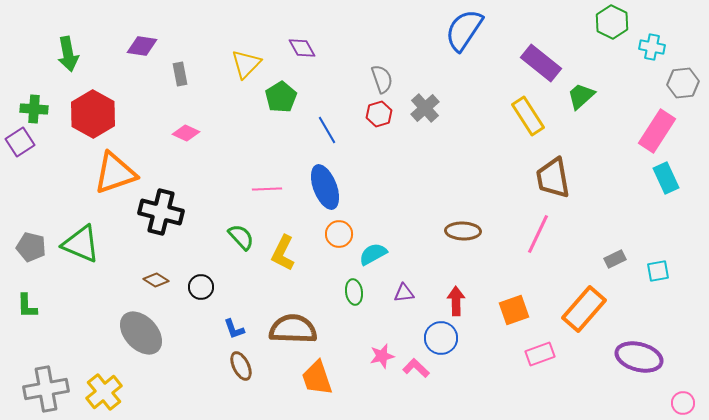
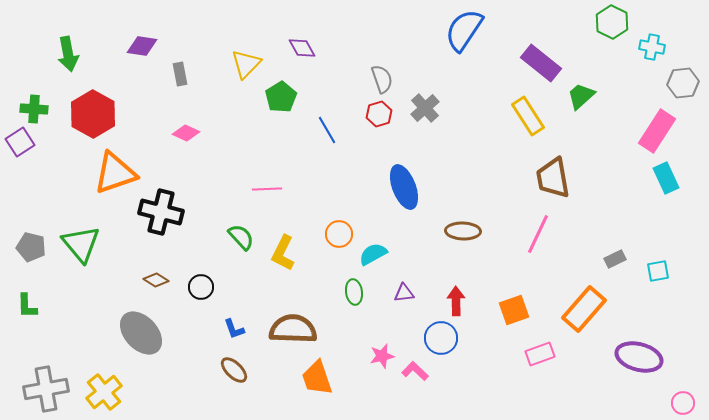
blue ellipse at (325, 187): moved 79 px right
green triangle at (81, 244): rotated 27 degrees clockwise
brown ellipse at (241, 366): moved 7 px left, 4 px down; rotated 20 degrees counterclockwise
pink L-shape at (416, 368): moved 1 px left, 3 px down
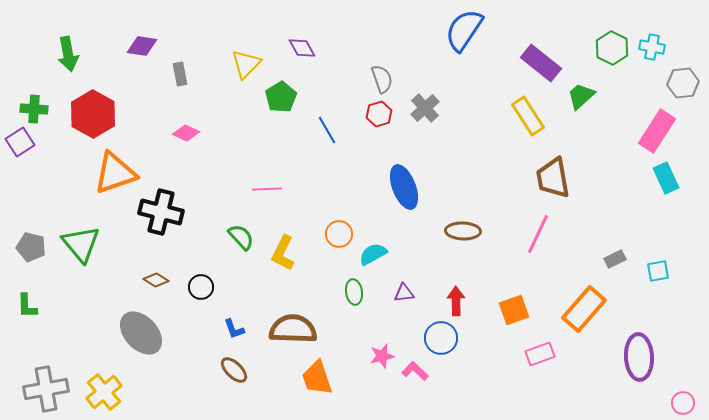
green hexagon at (612, 22): moved 26 px down
purple ellipse at (639, 357): rotated 72 degrees clockwise
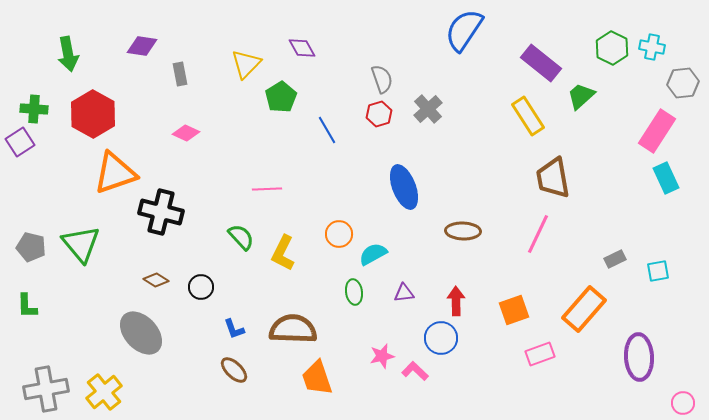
gray cross at (425, 108): moved 3 px right, 1 px down
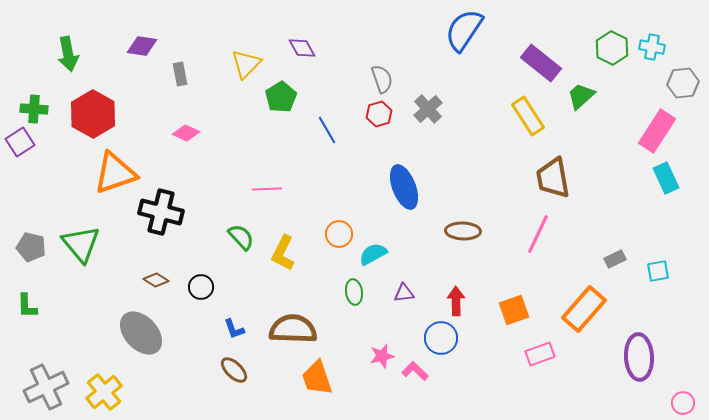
gray cross at (46, 389): moved 2 px up; rotated 15 degrees counterclockwise
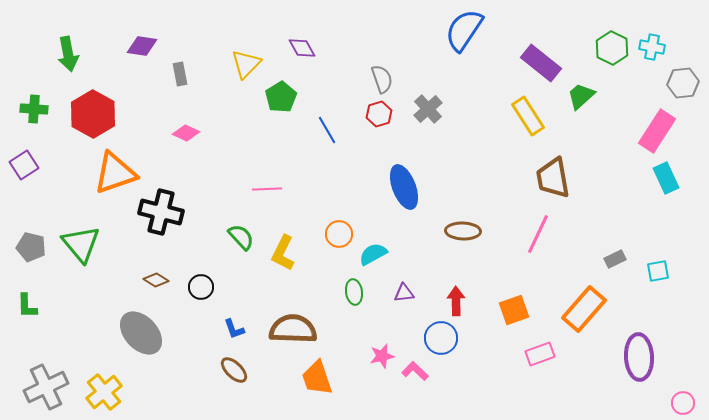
purple square at (20, 142): moved 4 px right, 23 px down
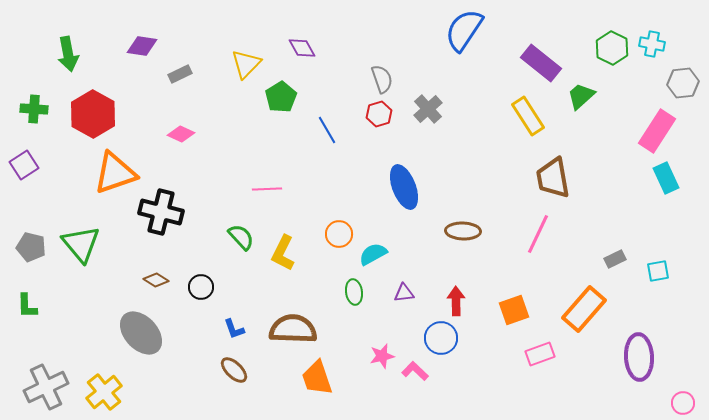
cyan cross at (652, 47): moved 3 px up
gray rectangle at (180, 74): rotated 75 degrees clockwise
pink diamond at (186, 133): moved 5 px left, 1 px down
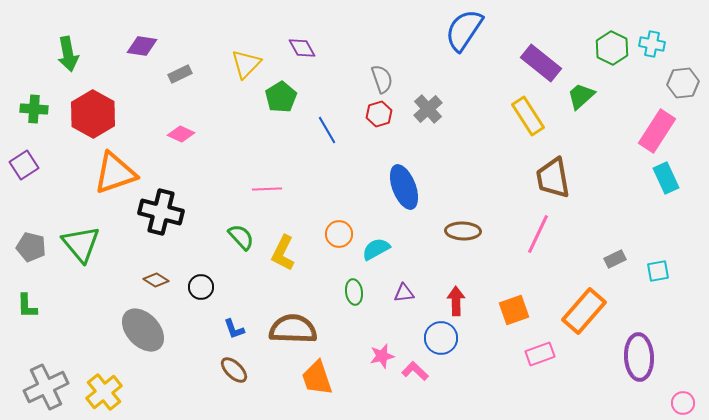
cyan semicircle at (373, 254): moved 3 px right, 5 px up
orange rectangle at (584, 309): moved 2 px down
gray ellipse at (141, 333): moved 2 px right, 3 px up
